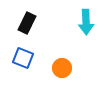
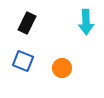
blue square: moved 3 px down
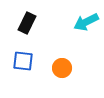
cyan arrow: rotated 65 degrees clockwise
blue square: rotated 15 degrees counterclockwise
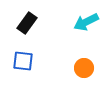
black rectangle: rotated 10 degrees clockwise
orange circle: moved 22 px right
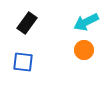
blue square: moved 1 px down
orange circle: moved 18 px up
